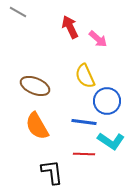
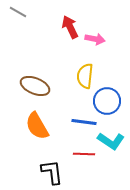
pink arrow: moved 3 px left; rotated 30 degrees counterclockwise
yellow semicircle: rotated 30 degrees clockwise
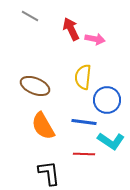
gray line: moved 12 px right, 4 px down
red arrow: moved 1 px right, 2 px down
yellow semicircle: moved 2 px left, 1 px down
blue circle: moved 1 px up
orange semicircle: moved 6 px right
black L-shape: moved 3 px left, 1 px down
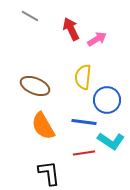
pink arrow: moved 2 px right; rotated 42 degrees counterclockwise
red line: moved 1 px up; rotated 10 degrees counterclockwise
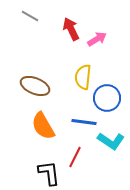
blue circle: moved 2 px up
red line: moved 9 px left, 4 px down; rotated 55 degrees counterclockwise
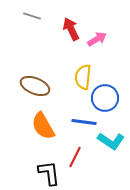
gray line: moved 2 px right; rotated 12 degrees counterclockwise
blue circle: moved 2 px left
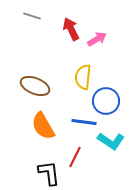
blue circle: moved 1 px right, 3 px down
